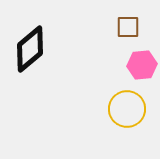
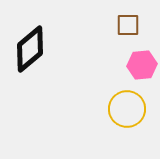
brown square: moved 2 px up
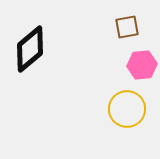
brown square: moved 1 px left, 2 px down; rotated 10 degrees counterclockwise
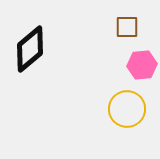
brown square: rotated 10 degrees clockwise
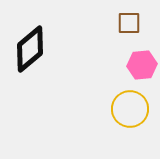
brown square: moved 2 px right, 4 px up
yellow circle: moved 3 px right
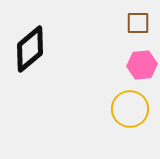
brown square: moved 9 px right
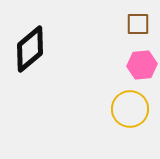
brown square: moved 1 px down
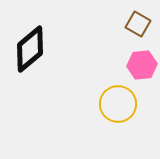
brown square: rotated 30 degrees clockwise
yellow circle: moved 12 px left, 5 px up
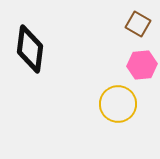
black diamond: rotated 42 degrees counterclockwise
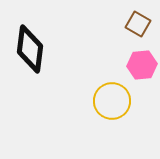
yellow circle: moved 6 px left, 3 px up
